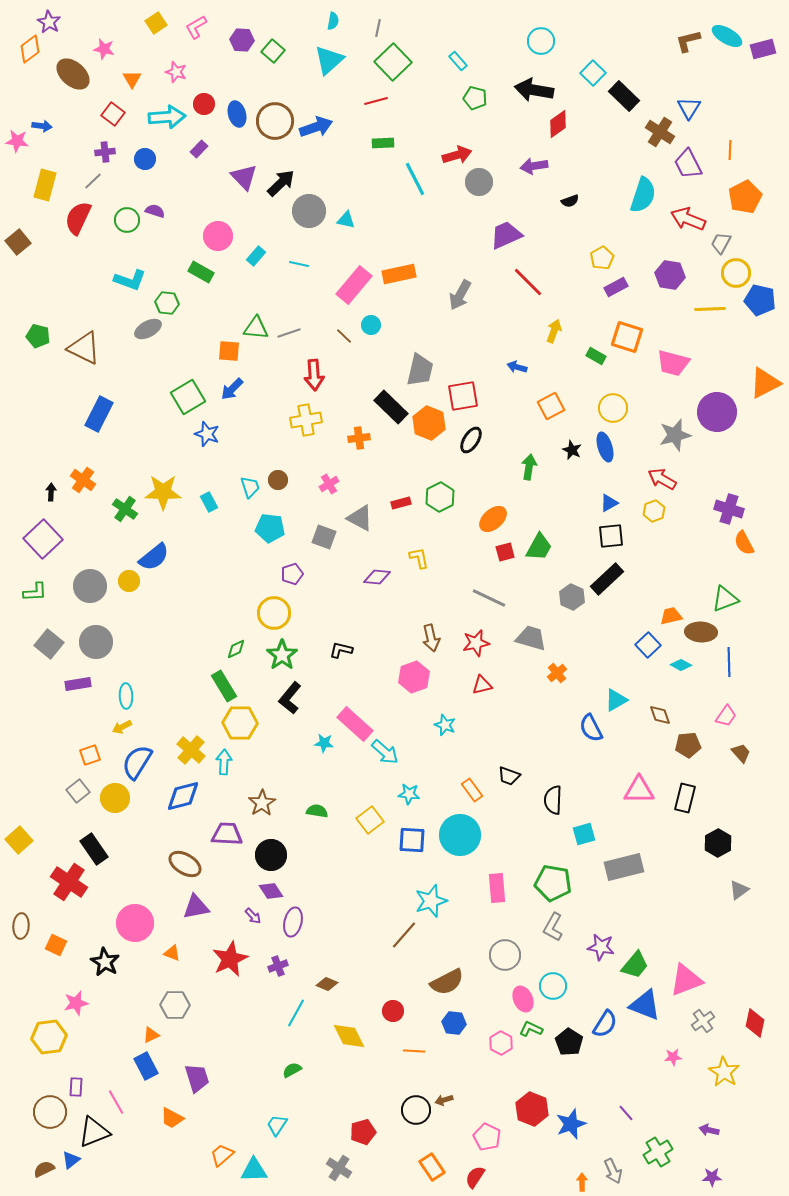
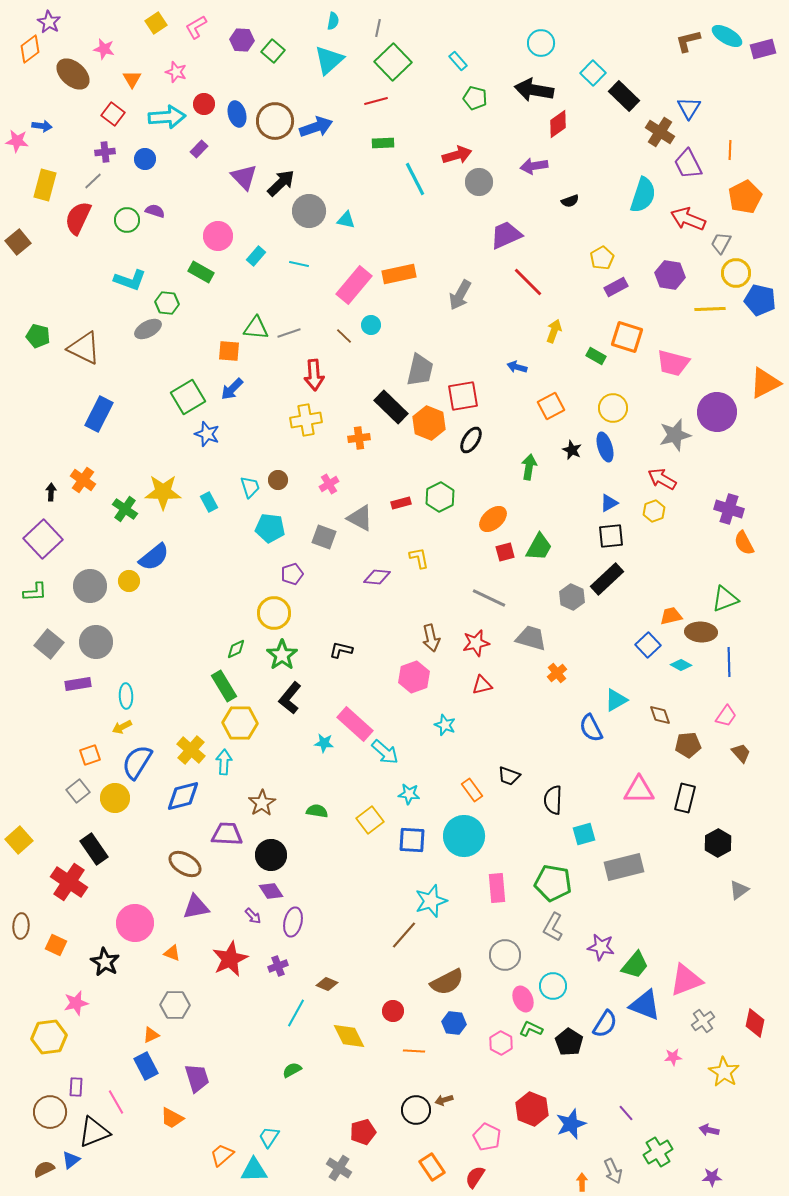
cyan circle at (541, 41): moved 2 px down
cyan circle at (460, 835): moved 4 px right, 1 px down
cyan trapezoid at (277, 1125): moved 8 px left, 12 px down
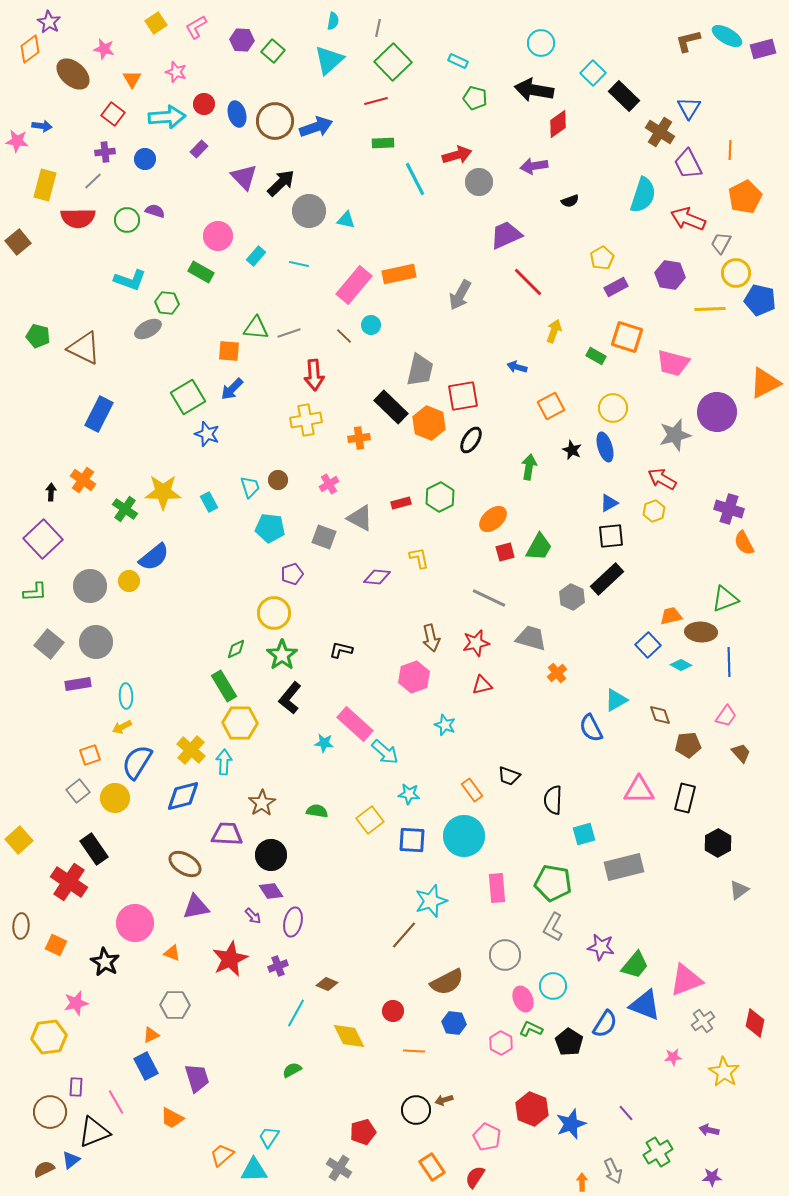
cyan rectangle at (458, 61): rotated 24 degrees counterclockwise
red semicircle at (78, 218): rotated 116 degrees counterclockwise
